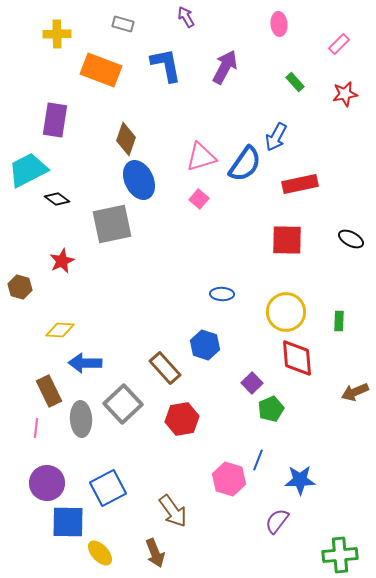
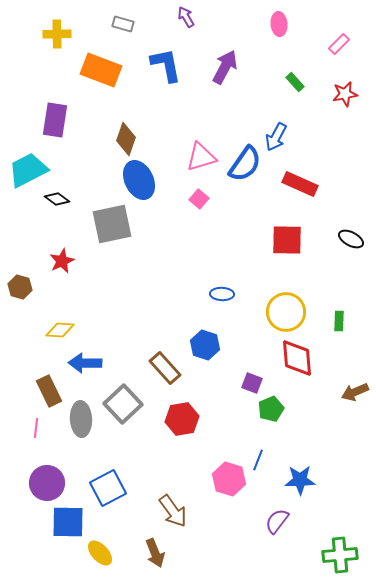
red rectangle at (300, 184): rotated 36 degrees clockwise
purple square at (252, 383): rotated 25 degrees counterclockwise
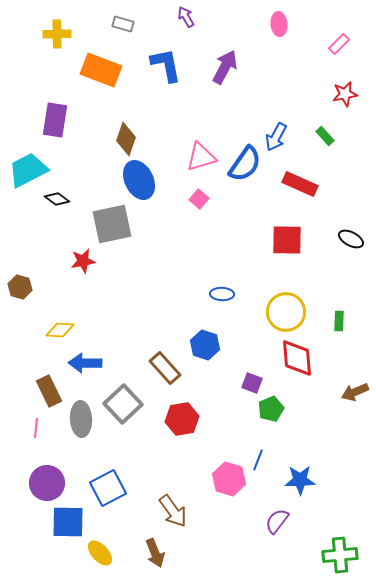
green rectangle at (295, 82): moved 30 px right, 54 px down
red star at (62, 261): moved 21 px right; rotated 15 degrees clockwise
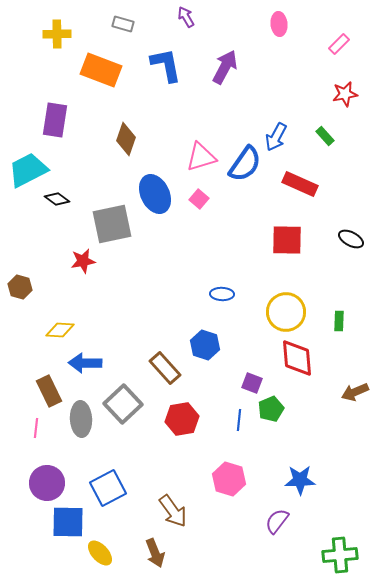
blue ellipse at (139, 180): moved 16 px right, 14 px down
blue line at (258, 460): moved 19 px left, 40 px up; rotated 15 degrees counterclockwise
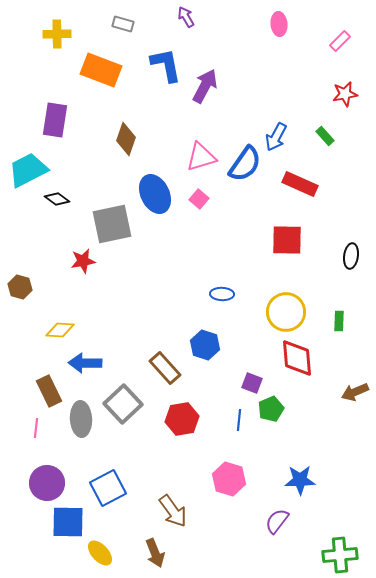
pink rectangle at (339, 44): moved 1 px right, 3 px up
purple arrow at (225, 67): moved 20 px left, 19 px down
black ellipse at (351, 239): moved 17 px down; rotated 70 degrees clockwise
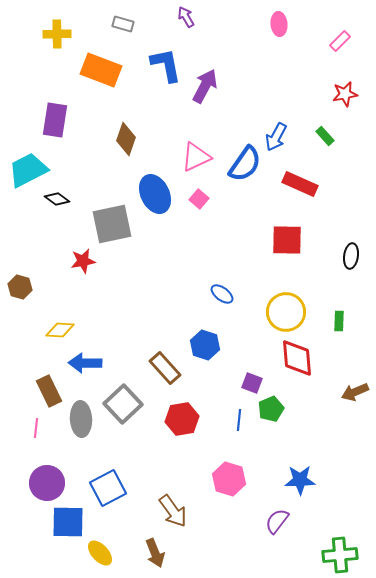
pink triangle at (201, 157): moved 5 px left; rotated 8 degrees counterclockwise
blue ellipse at (222, 294): rotated 35 degrees clockwise
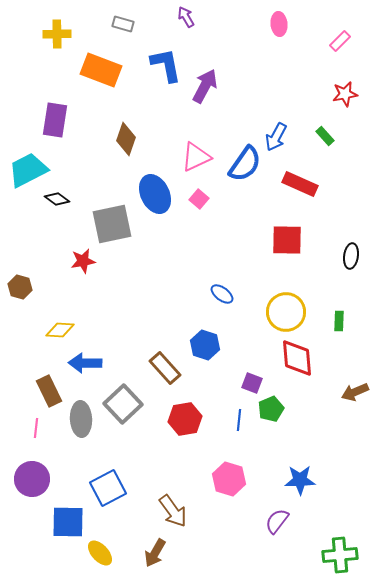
red hexagon at (182, 419): moved 3 px right
purple circle at (47, 483): moved 15 px left, 4 px up
brown arrow at (155, 553): rotated 52 degrees clockwise
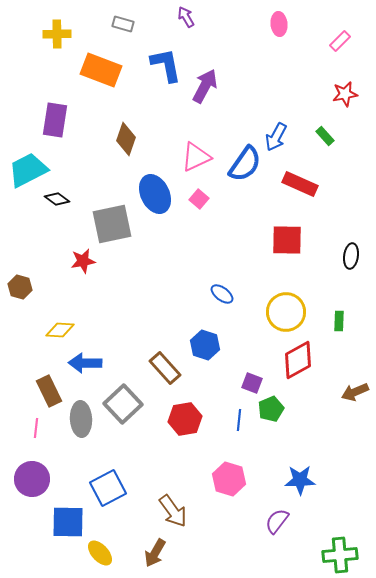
red diamond at (297, 358): moved 1 px right, 2 px down; rotated 66 degrees clockwise
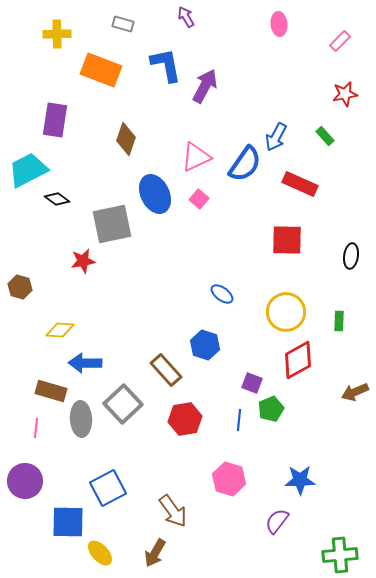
brown rectangle at (165, 368): moved 1 px right, 2 px down
brown rectangle at (49, 391): moved 2 px right; rotated 48 degrees counterclockwise
purple circle at (32, 479): moved 7 px left, 2 px down
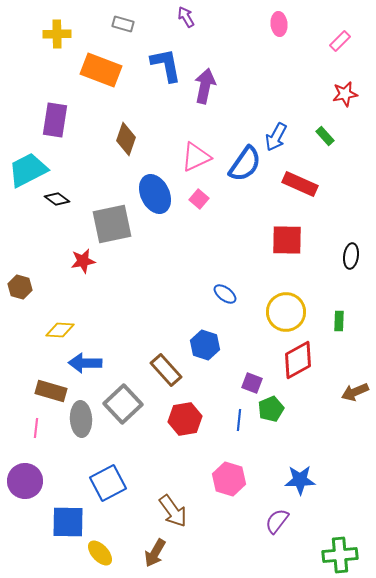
purple arrow at (205, 86): rotated 16 degrees counterclockwise
blue ellipse at (222, 294): moved 3 px right
blue square at (108, 488): moved 5 px up
